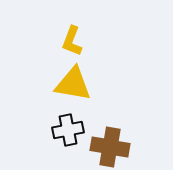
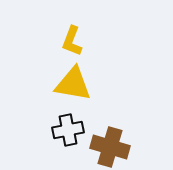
brown cross: rotated 6 degrees clockwise
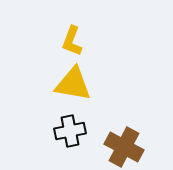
black cross: moved 2 px right, 1 px down
brown cross: moved 14 px right; rotated 12 degrees clockwise
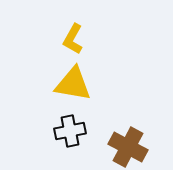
yellow L-shape: moved 1 px right, 2 px up; rotated 8 degrees clockwise
brown cross: moved 4 px right
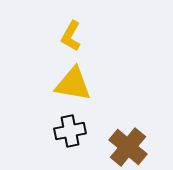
yellow L-shape: moved 2 px left, 3 px up
brown cross: rotated 12 degrees clockwise
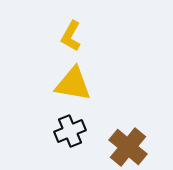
black cross: rotated 12 degrees counterclockwise
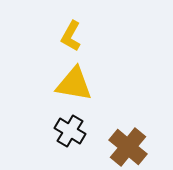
yellow triangle: moved 1 px right
black cross: rotated 36 degrees counterclockwise
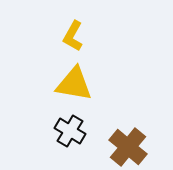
yellow L-shape: moved 2 px right
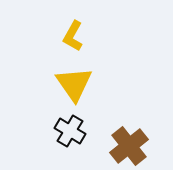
yellow triangle: rotated 45 degrees clockwise
brown cross: moved 1 px right, 1 px up; rotated 12 degrees clockwise
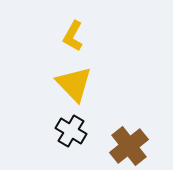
yellow triangle: rotated 9 degrees counterclockwise
black cross: moved 1 px right
